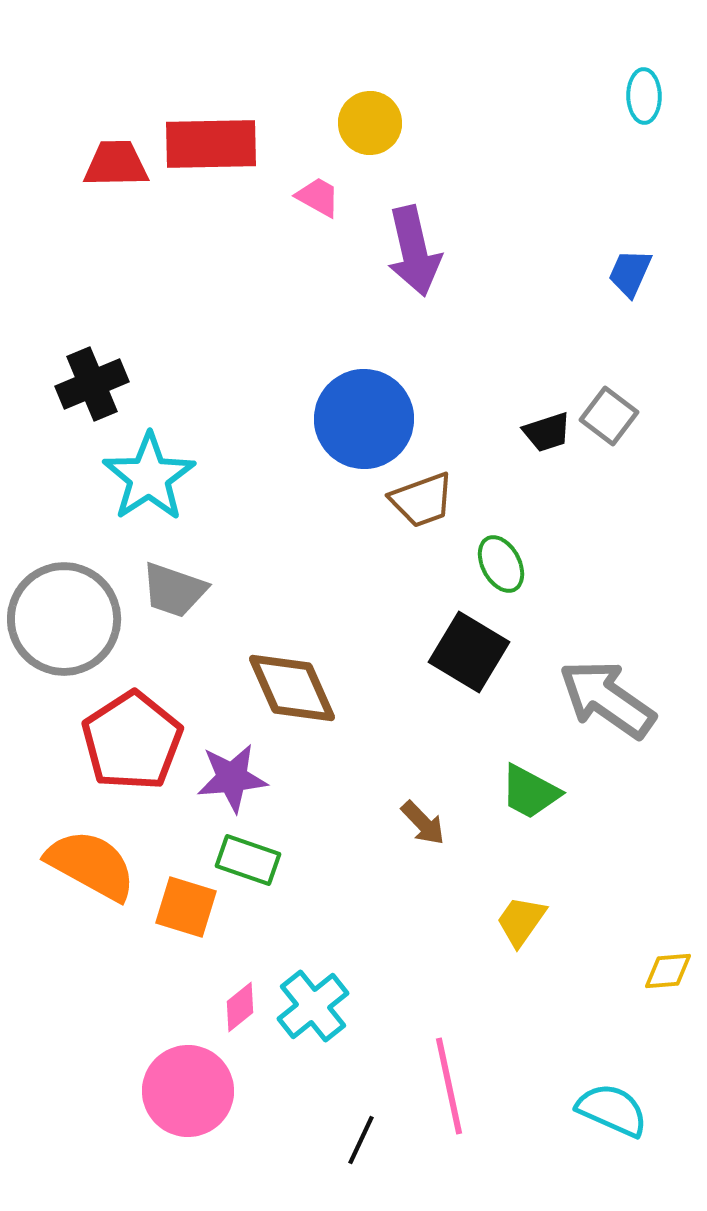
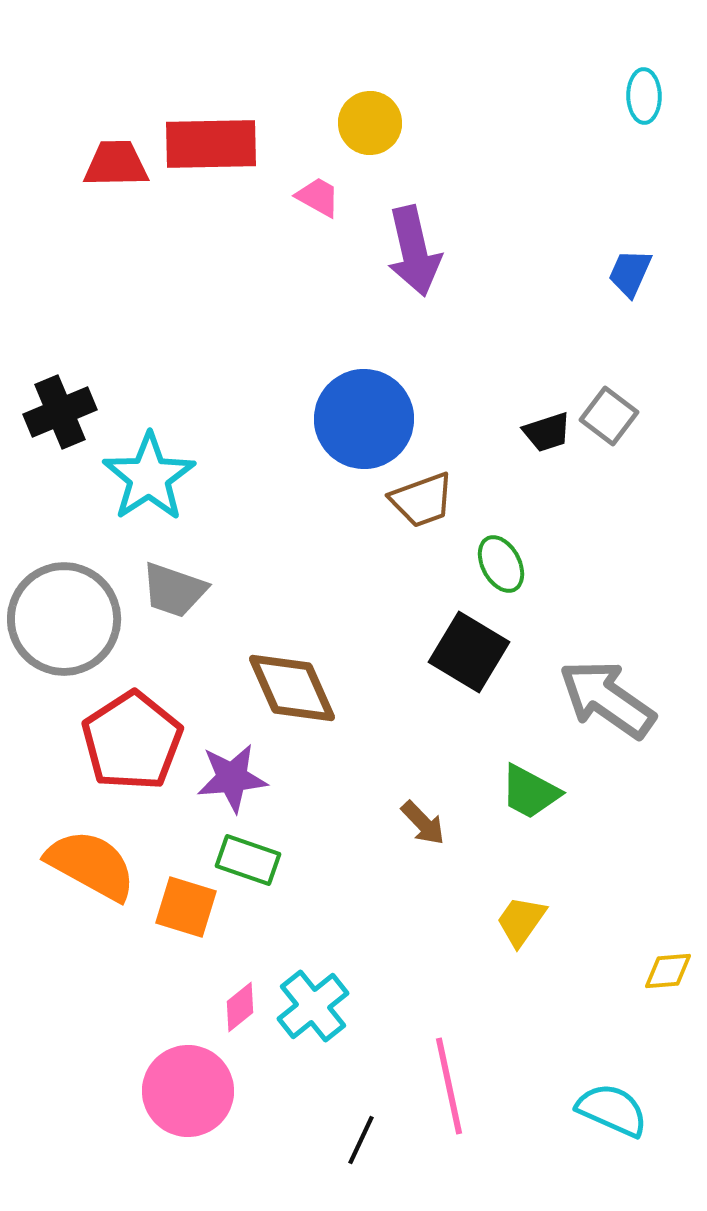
black cross: moved 32 px left, 28 px down
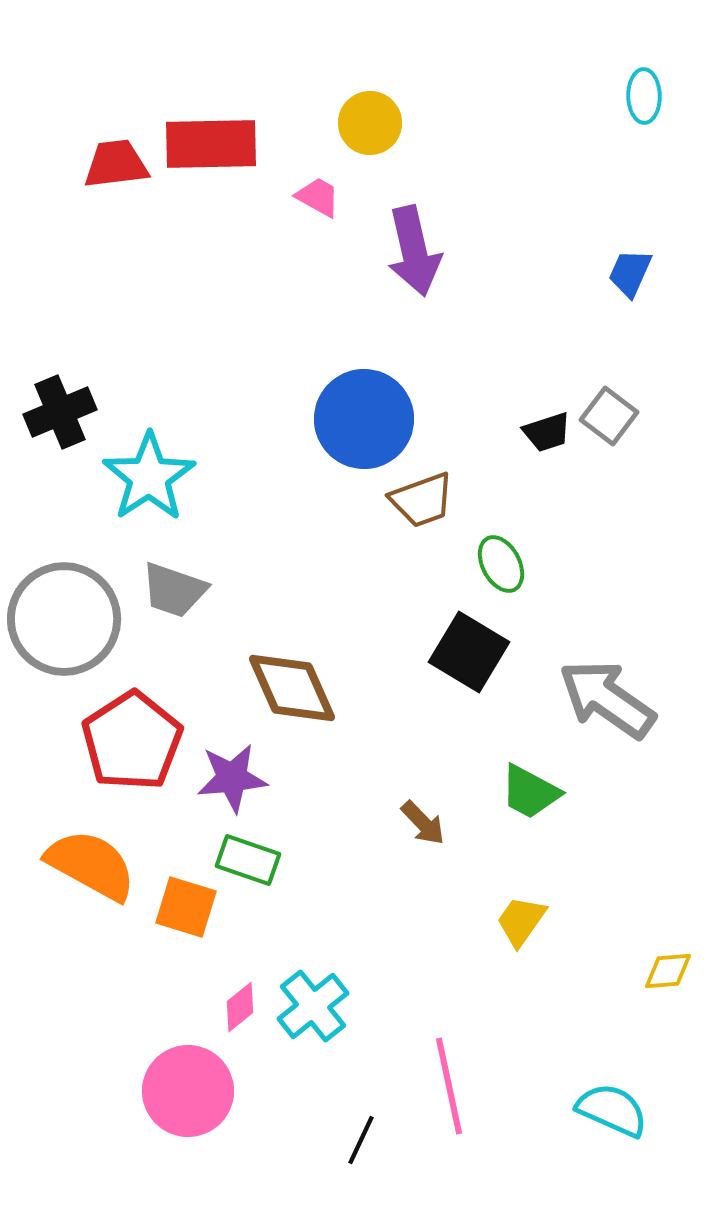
red trapezoid: rotated 6 degrees counterclockwise
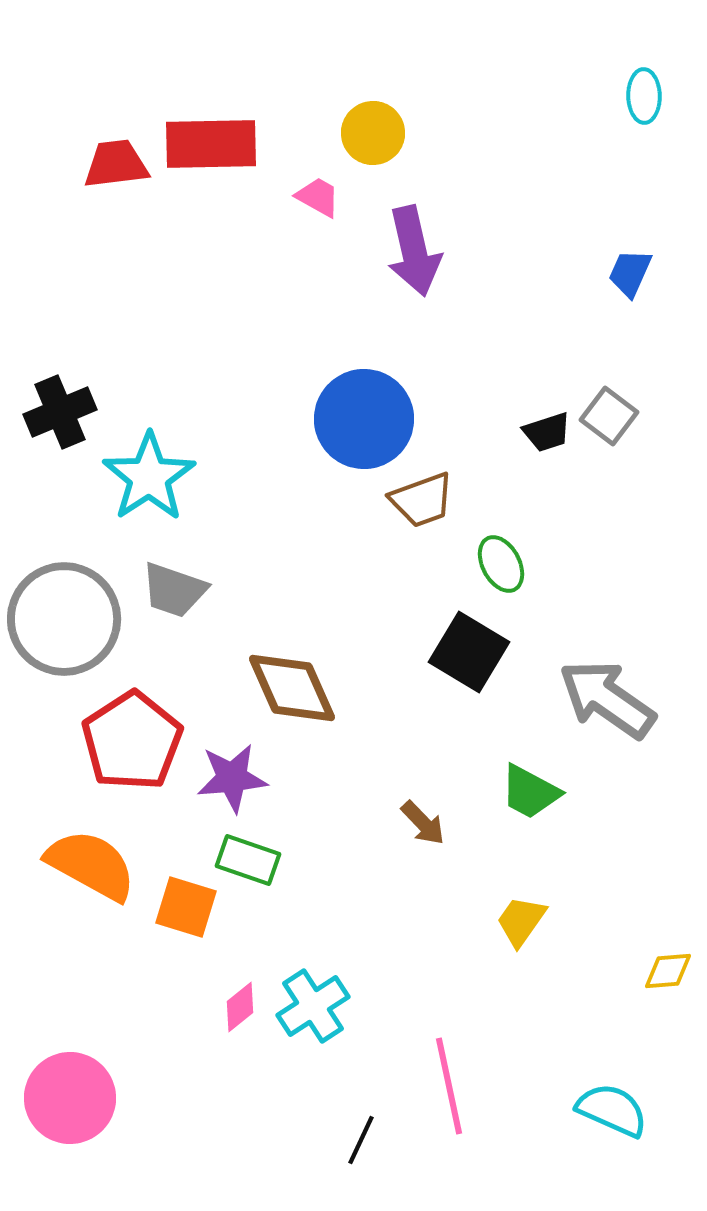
yellow circle: moved 3 px right, 10 px down
cyan cross: rotated 6 degrees clockwise
pink circle: moved 118 px left, 7 px down
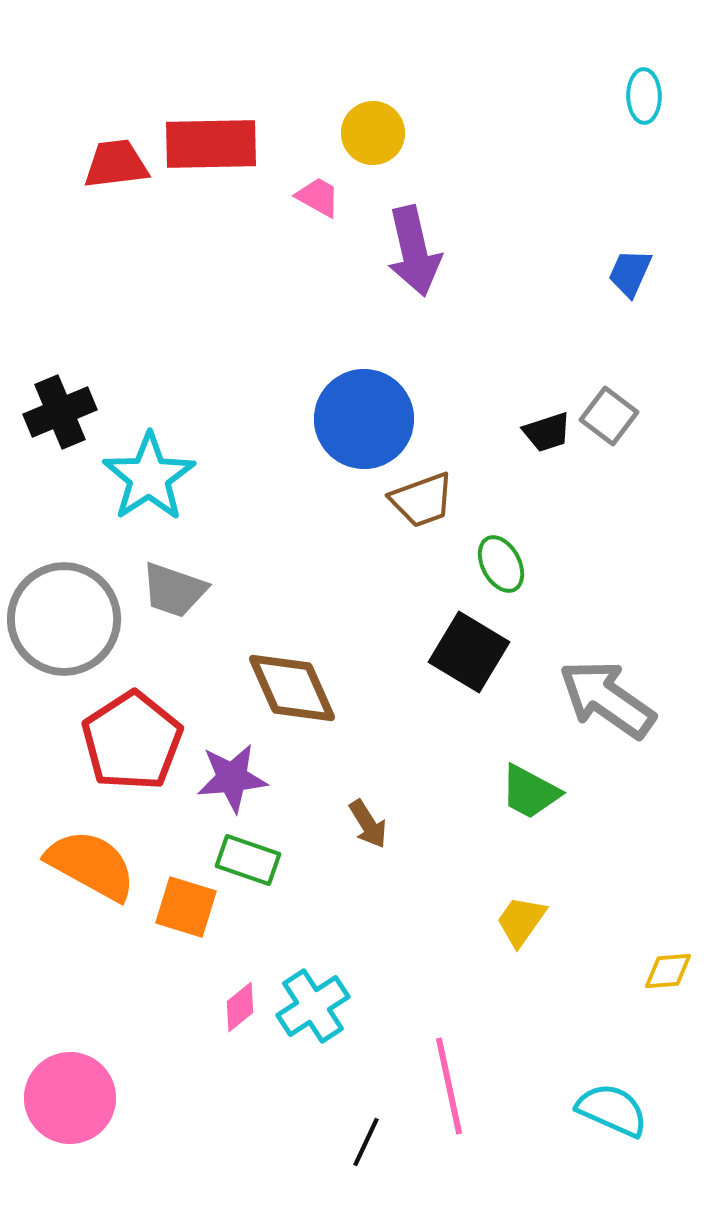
brown arrow: moved 55 px left, 1 px down; rotated 12 degrees clockwise
black line: moved 5 px right, 2 px down
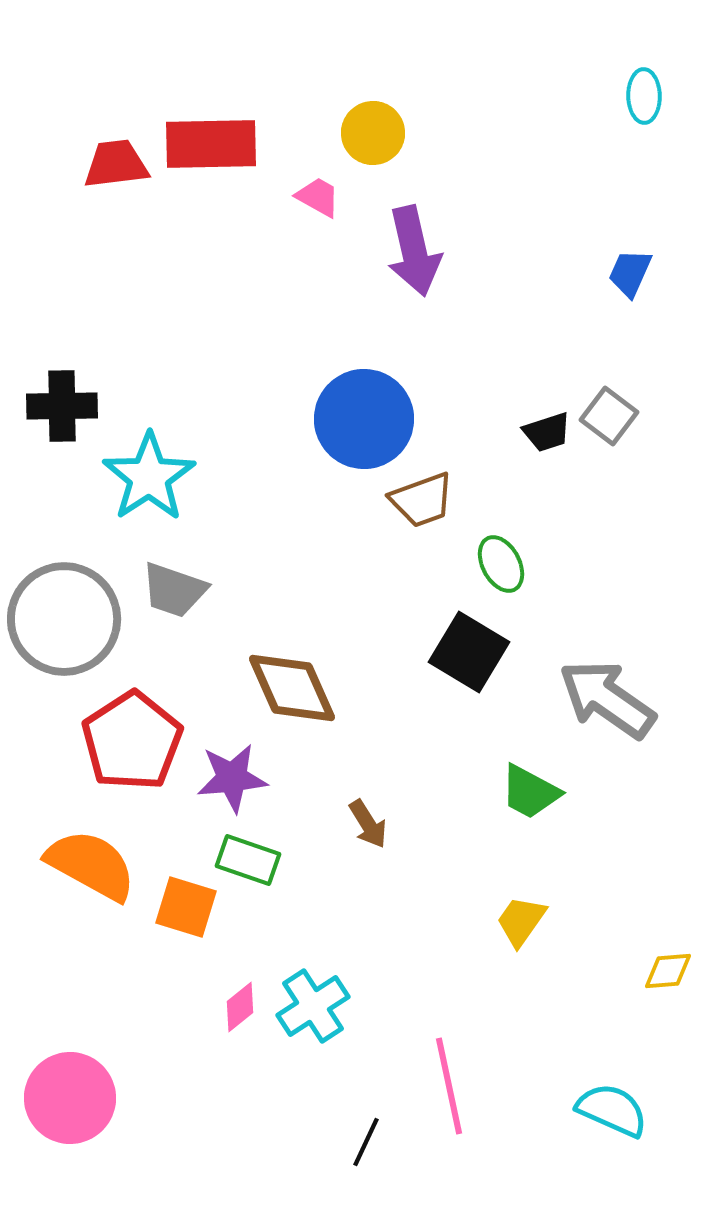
black cross: moved 2 px right, 6 px up; rotated 22 degrees clockwise
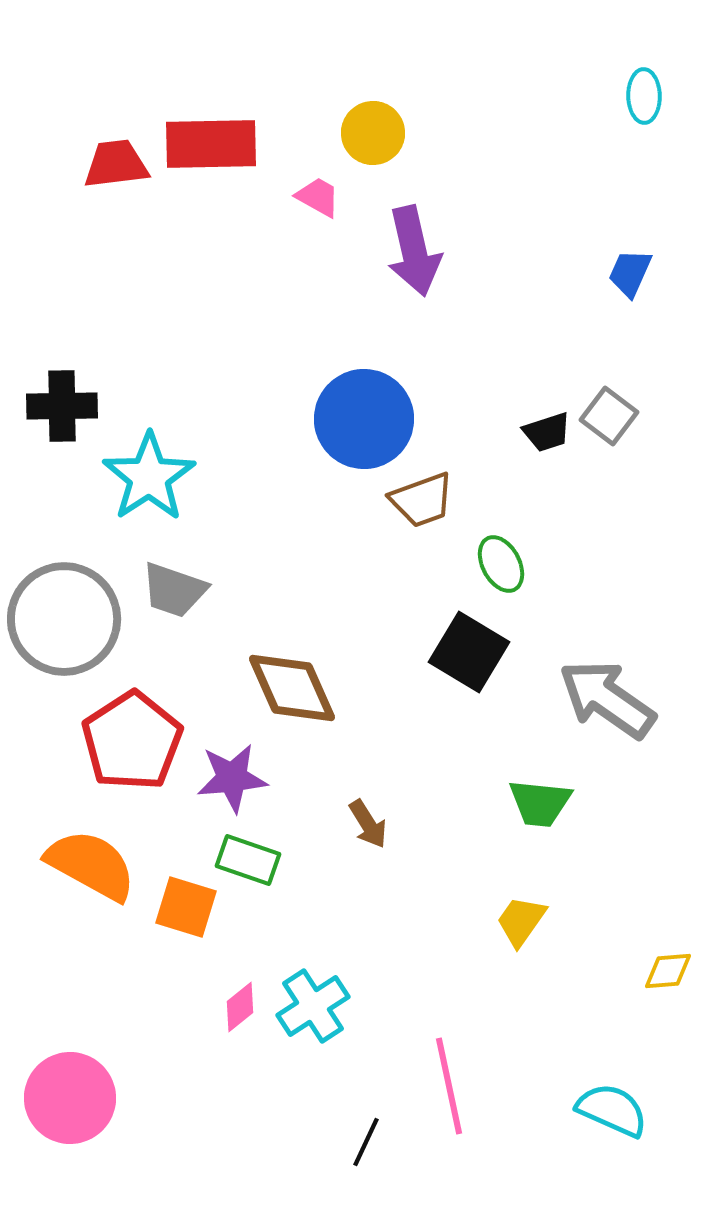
green trapezoid: moved 10 px right, 11 px down; rotated 22 degrees counterclockwise
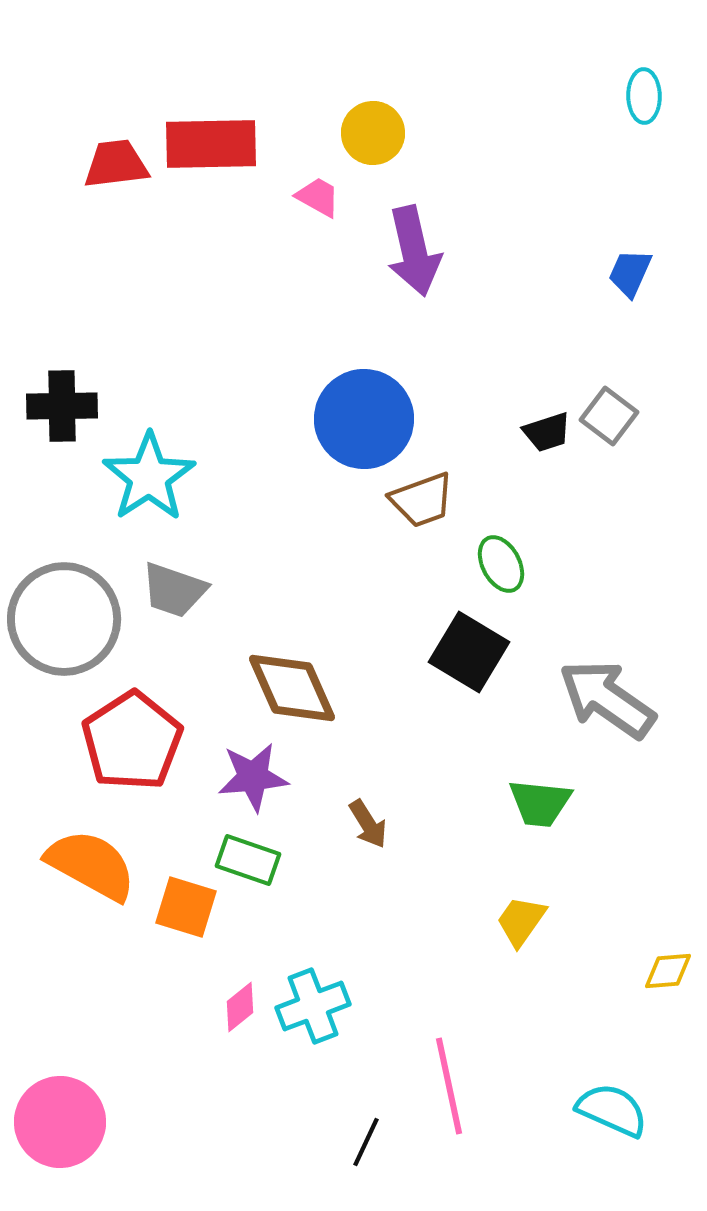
purple star: moved 21 px right, 1 px up
cyan cross: rotated 12 degrees clockwise
pink circle: moved 10 px left, 24 px down
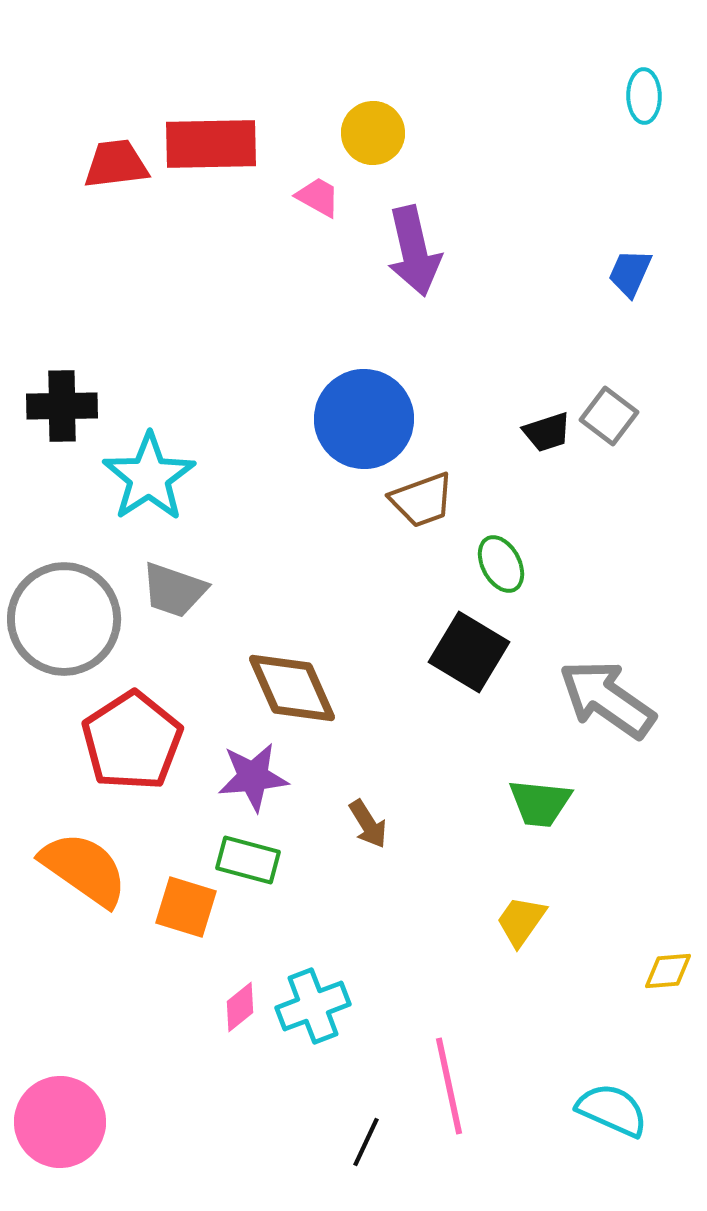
green rectangle: rotated 4 degrees counterclockwise
orange semicircle: moved 7 px left, 4 px down; rotated 6 degrees clockwise
